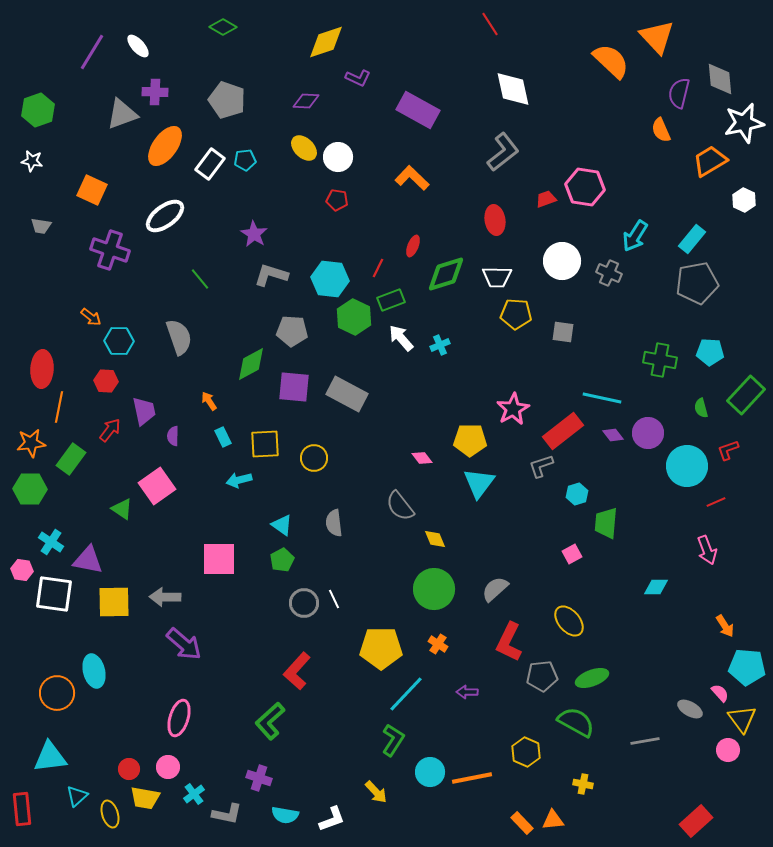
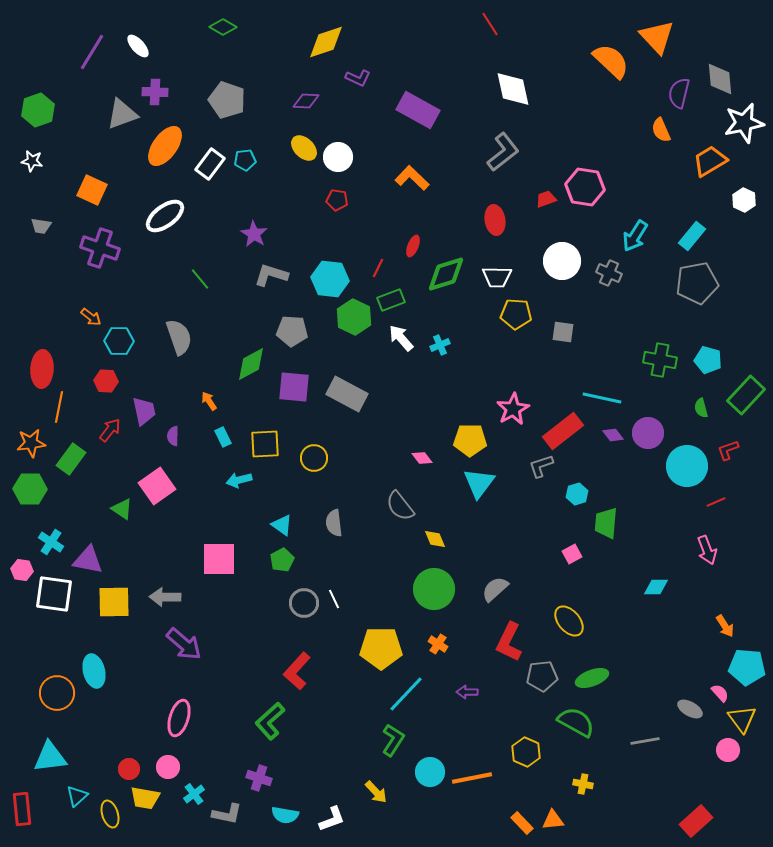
cyan rectangle at (692, 239): moved 3 px up
purple cross at (110, 250): moved 10 px left, 2 px up
cyan pentagon at (710, 352): moved 2 px left, 8 px down; rotated 12 degrees clockwise
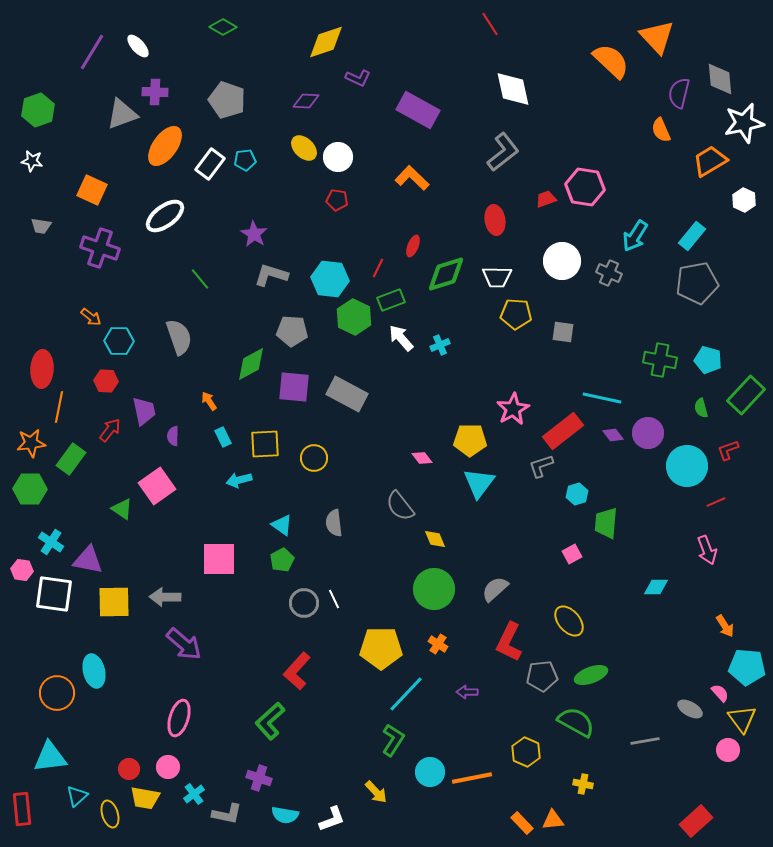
green ellipse at (592, 678): moved 1 px left, 3 px up
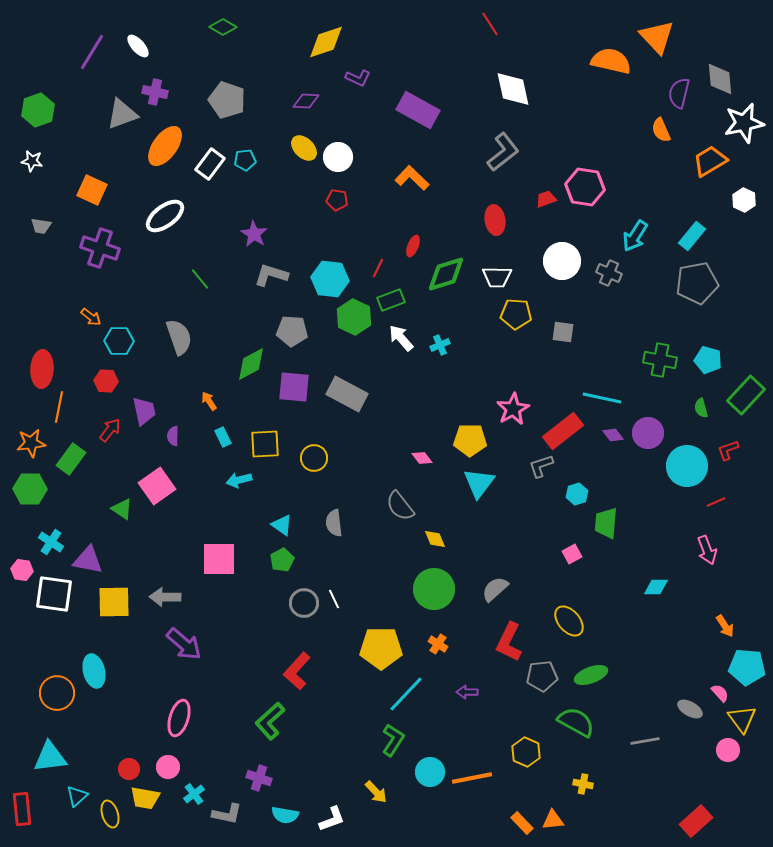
orange semicircle at (611, 61): rotated 30 degrees counterclockwise
purple cross at (155, 92): rotated 10 degrees clockwise
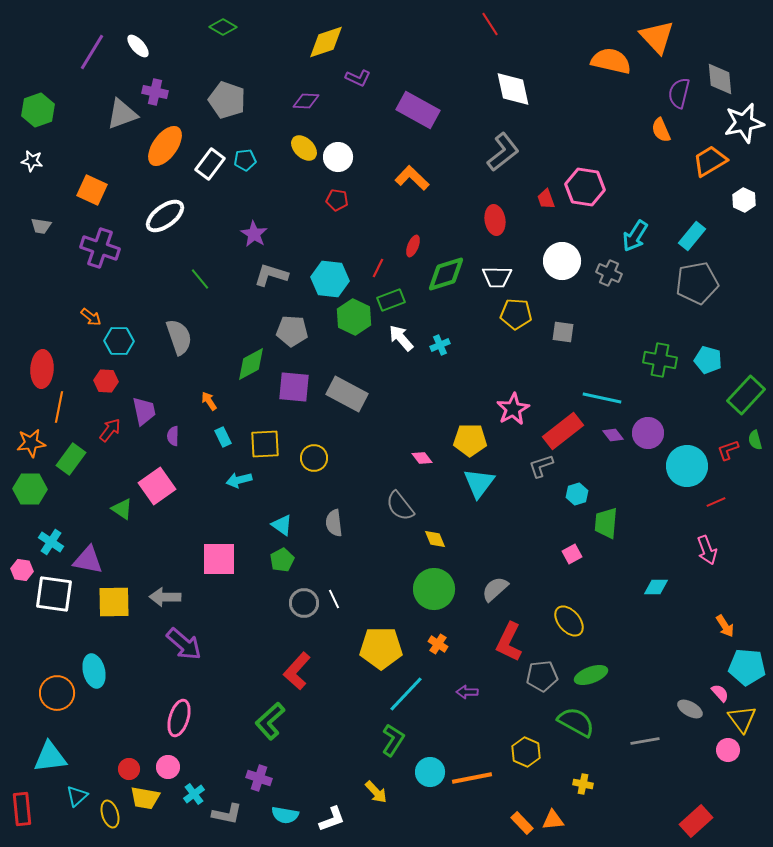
red trapezoid at (546, 199): rotated 90 degrees counterclockwise
green semicircle at (701, 408): moved 54 px right, 32 px down
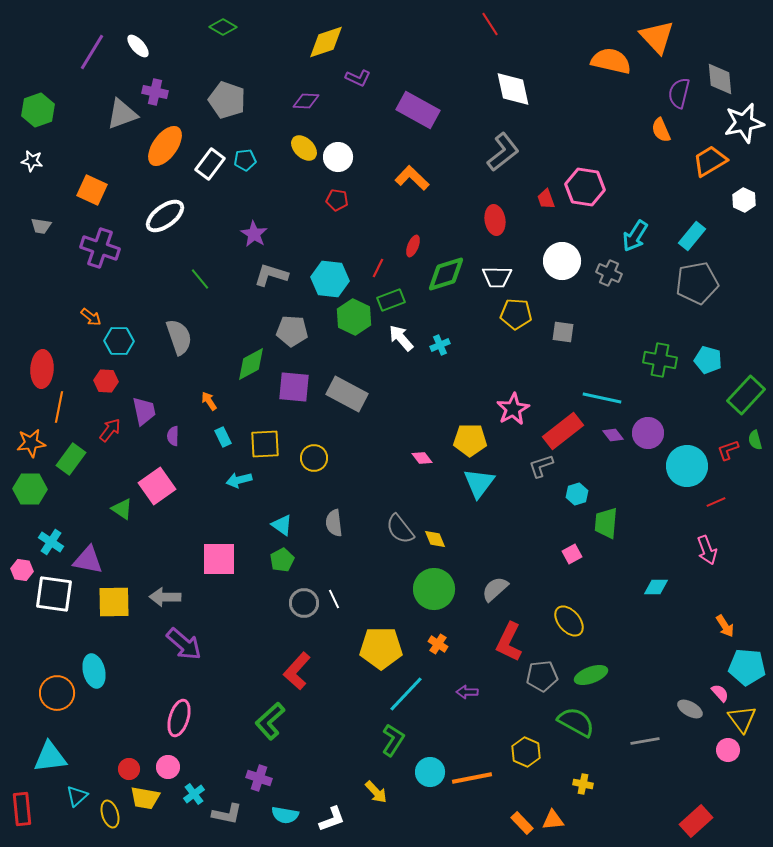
gray semicircle at (400, 506): moved 23 px down
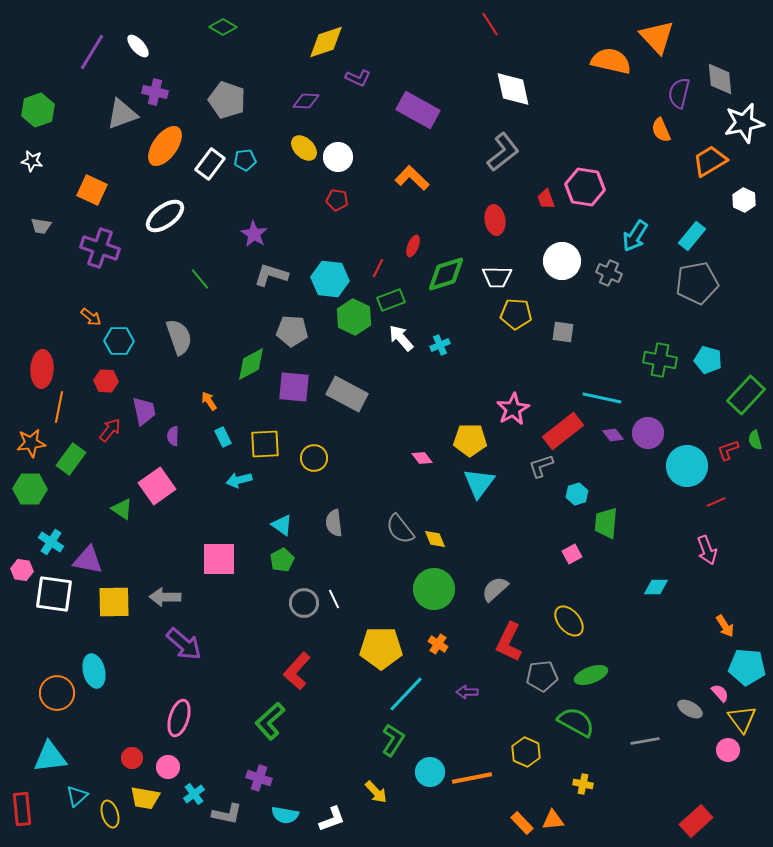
red circle at (129, 769): moved 3 px right, 11 px up
